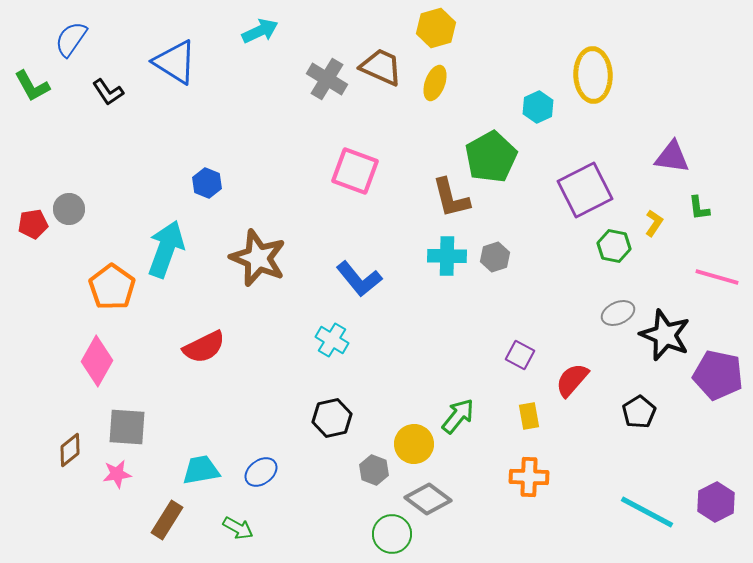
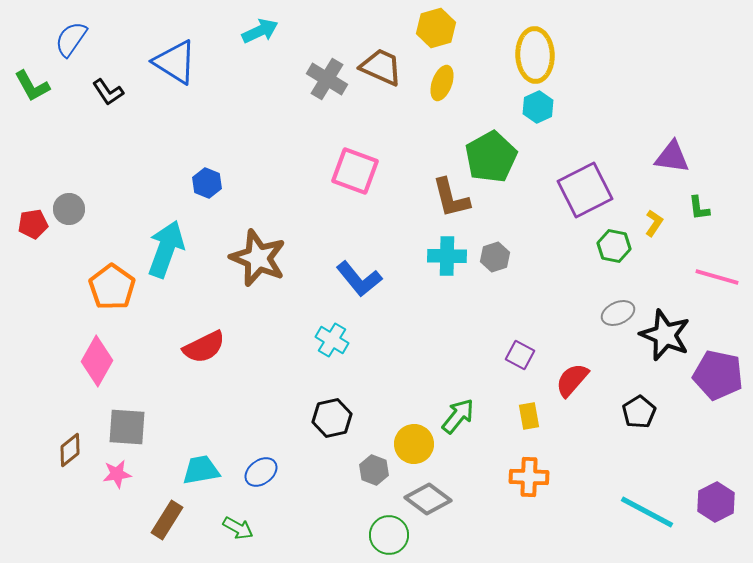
yellow ellipse at (593, 75): moved 58 px left, 20 px up
yellow ellipse at (435, 83): moved 7 px right
green circle at (392, 534): moved 3 px left, 1 px down
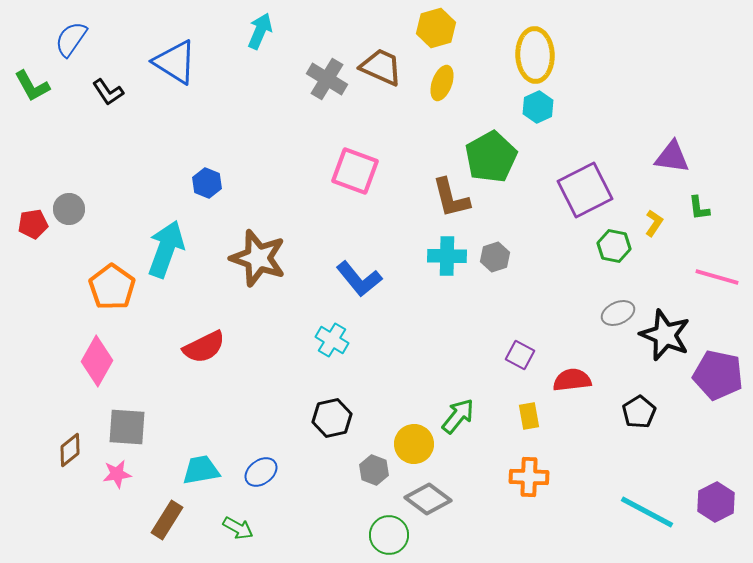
cyan arrow at (260, 31): rotated 42 degrees counterclockwise
brown star at (258, 258): rotated 4 degrees counterclockwise
red semicircle at (572, 380): rotated 42 degrees clockwise
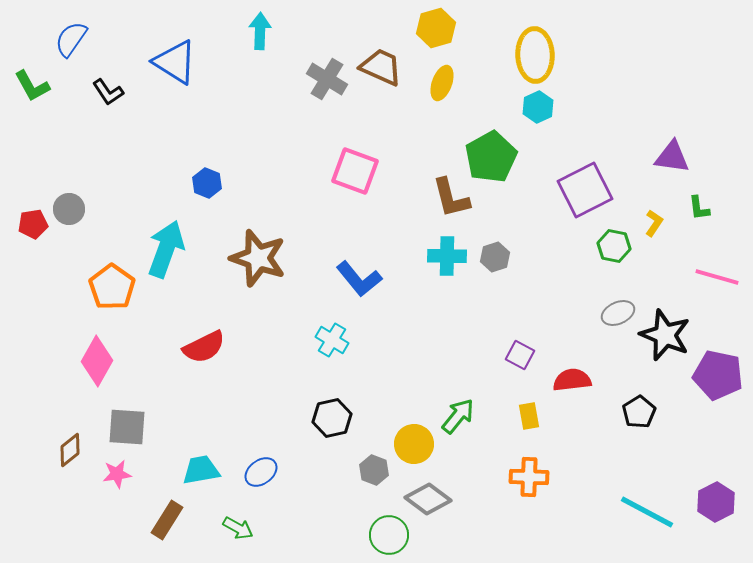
cyan arrow at (260, 31): rotated 21 degrees counterclockwise
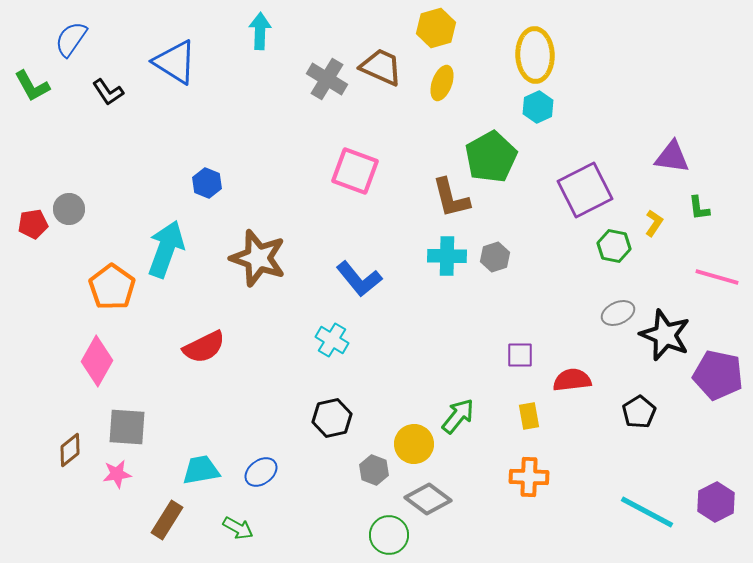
purple square at (520, 355): rotated 28 degrees counterclockwise
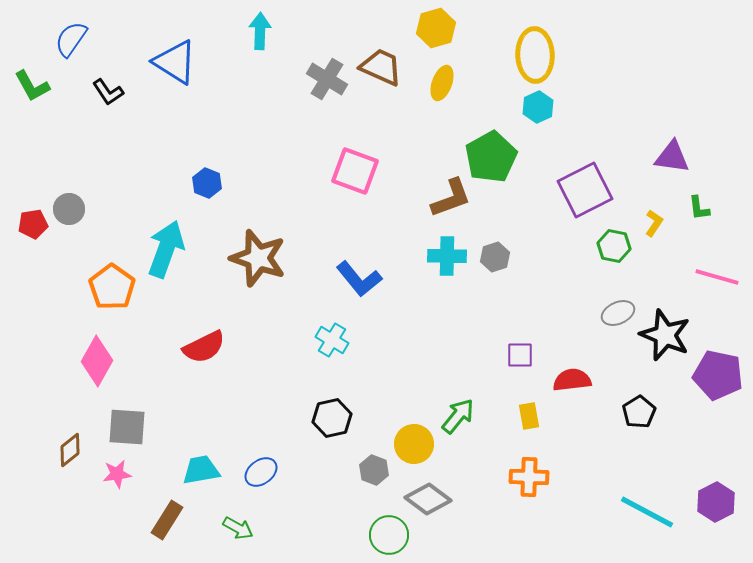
brown L-shape at (451, 198): rotated 96 degrees counterclockwise
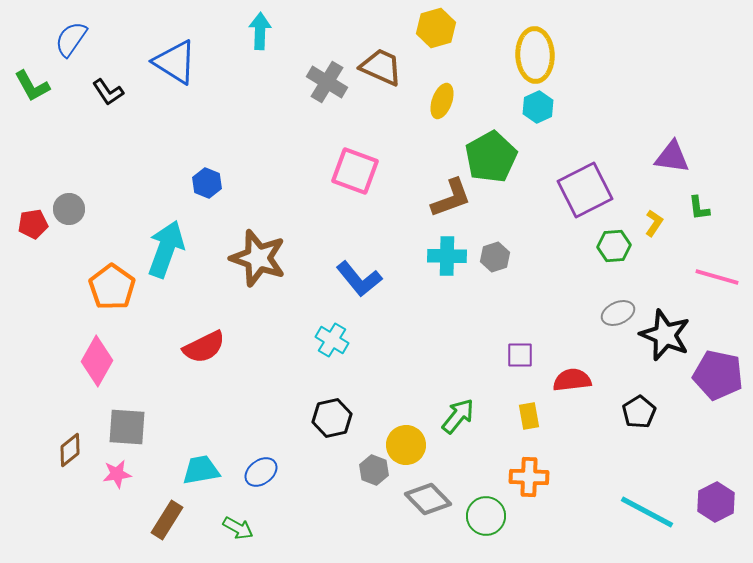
gray cross at (327, 79): moved 3 px down
yellow ellipse at (442, 83): moved 18 px down
green hexagon at (614, 246): rotated 16 degrees counterclockwise
yellow circle at (414, 444): moved 8 px left, 1 px down
gray diamond at (428, 499): rotated 9 degrees clockwise
green circle at (389, 535): moved 97 px right, 19 px up
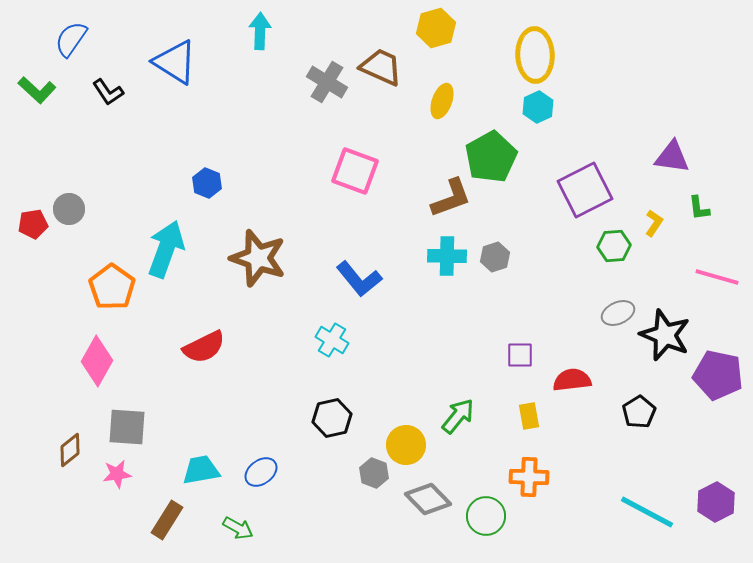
green L-shape at (32, 86): moved 5 px right, 4 px down; rotated 18 degrees counterclockwise
gray hexagon at (374, 470): moved 3 px down
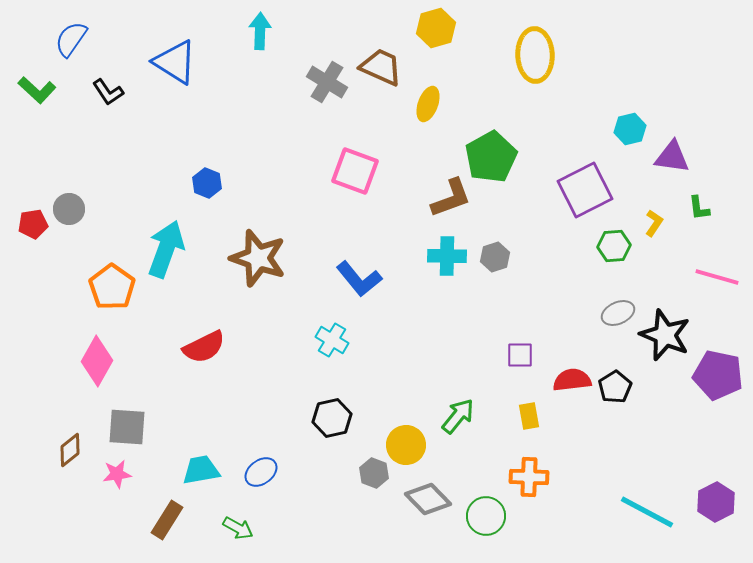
yellow ellipse at (442, 101): moved 14 px left, 3 px down
cyan hexagon at (538, 107): moved 92 px right, 22 px down; rotated 12 degrees clockwise
black pentagon at (639, 412): moved 24 px left, 25 px up
